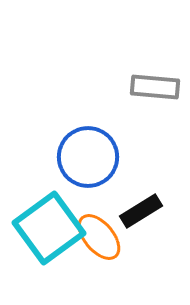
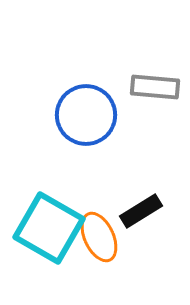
blue circle: moved 2 px left, 42 px up
cyan square: rotated 24 degrees counterclockwise
orange ellipse: rotated 15 degrees clockwise
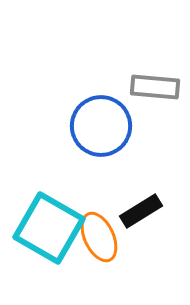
blue circle: moved 15 px right, 11 px down
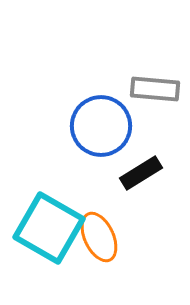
gray rectangle: moved 2 px down
black rectangle: moved 38 px up
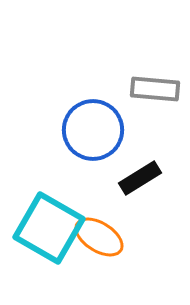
blue circle: moved 8 px left, 4 px down
black rectangle: moved 1 px left, 5 px down
orange ellipse: rotated 33 degrees counterclockwise
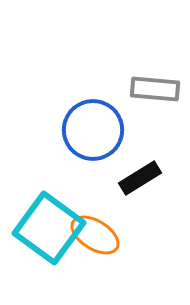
cyan square: rotated 6 degrees clockwise
orange ellipse: moved 4 px left, 2 px up
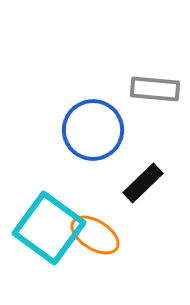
black rectangle: moved 3 px right, 5 px down; rotated 12 degrees counterclockwise
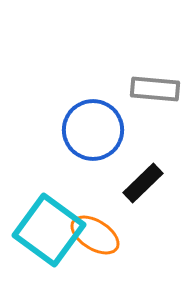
cyan square: moved 2 px down
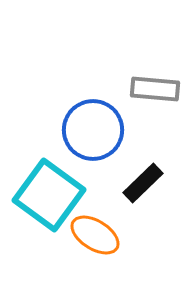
cyan square: moved 35 px up
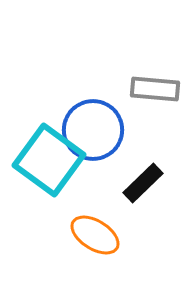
cyan square: moved 35 px up
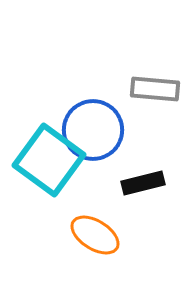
black rectangle: rotated 30 degrees clockwise
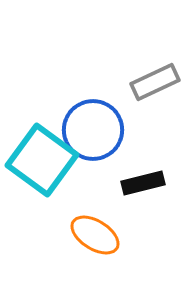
gray rectangle: moved 7 px up; rotated 30 degrees counterclockwise
cyan square: moved 7 px left
